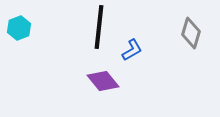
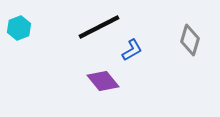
black line: rotated 57 degrees clockwise
gray diamond: moved 1 px left, 7 px down
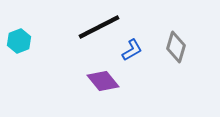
cyan hexagon: moved 13 px down
gray diamond: moved 14 px left, 7 px down
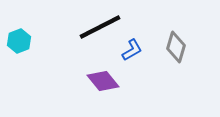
black line: moved 1 px right
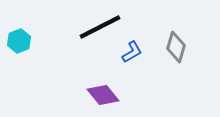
blue L-shape: moved 2 px down
purple diamond: moved 14 px down
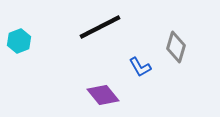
blue L-shape: moved 8 px right, 15 px down; rotated 90 degrees clockwise
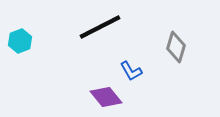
cyan hexagon: moved 1 px right
blue L-shape: moved 9 px left, 4 px down
purple diamond: moved 3 px right, 2 px down
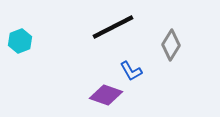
black line: moved 13 px right
gray diamond: moved 5 px left, 2 px up; rotated 16 degrees clockwise
purple diamond: moved 2 px up; rotated 32 degrees counterclockwise
